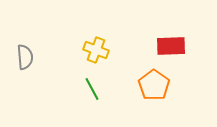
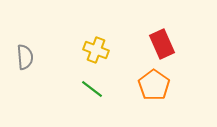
red rectangle: moved 9 px left, 2 px up; rotated 68 degrees clockwise
green line: rotated 25 degrees counterclockwise
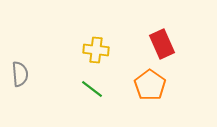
yellow cross: rotated 15 degrees counterclockwise
gray semicircle: moved 5 px left, 17 px down
orange pentagon: moved 4 px left
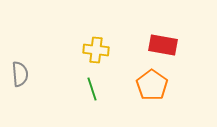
red rectangle: moved 1 px right, 1 px down; rotated 56 degrees counterclockwise
orange pentagon: moved 2 px right
green line: rotated 35 degrees clockwise
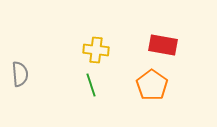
green line: moved 1 px left, 4 px up
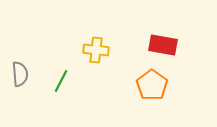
green line: moved 30 px left, 4 px up; rotated 45 degrees clockwise
